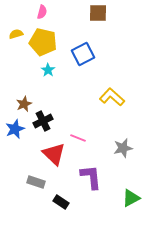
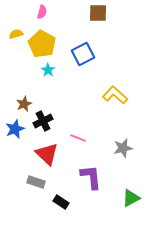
yellow pentagon: moved 1 px left, 2 px down; rotated 16 degrees clockwise
yellow L-shape: moved 3 px right, 2 px up
red triangle: moved 7 px left
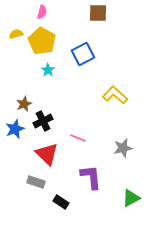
yellow pentagon: moved 3 px up
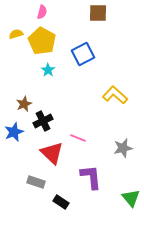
blue star: moved 1 px left, 3 px down
red triangle: moved 5 px right, 1 px up
green triangle: rotated 42 degrees counterclockwise
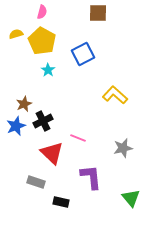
blue star: moved 2 px right, 6 px up
black rectangle: rotated 21 degrees counterclockwise
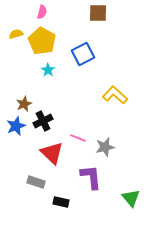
gray star: moved 18 px left, 1 px up
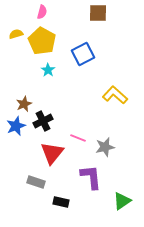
red triangle: rotated 25 degrees clockwise
green triangle: moved 9 px left, 3 px down; rotated 36 degrees clockwise
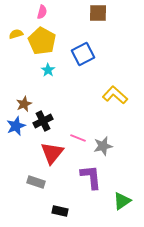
gray star: moved 2 px left, 1 px up
black rectangle: moved 1 px left, 9 px down
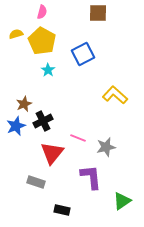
gray star: moved 3 px right, 1 px down
black rectangle: moved 2 px right, 1 px up
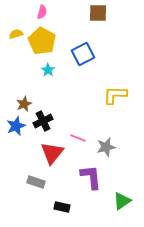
yellow L-shape: rotated 40 degrees counterclockwise
black rectangle: moved 3 px up
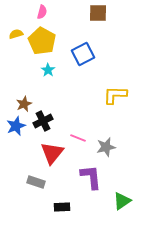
black rectangle: rotated 14 degrees counterclockwise
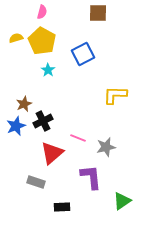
yellow semicircle: moved 4 px down
red triangle: rotated 10 degrees clockwise
